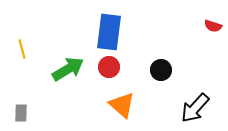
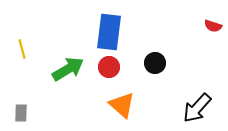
black circle: moved 6 px left, 7 px up
black arrow: moved 2 px right
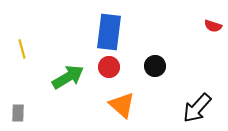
black circle: moved 3 px down
green arrow: moved 8 px down
gray rectangle: moved 3 px left
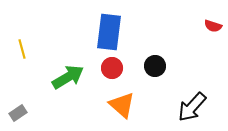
red circle: moved 3 px right, 1 px down
black arrow: moved 5 px left, 1 px up
gray rectangle: rotated 54 degrees clockwise
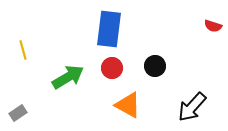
blue rectangle: moved 3 px up
yellow line: moved 1 px right, 1 px down
orange triangle: moved 6 px right; rotated 12 degrees counterclockwise
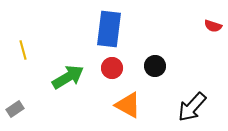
gray rectangle: moved 3 px left, 4 px up
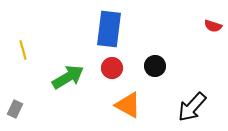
gray rectangle: rotated 30 degrees counterclockwise
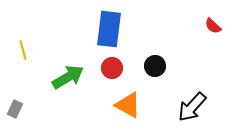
red semicircle: rotated 24 degrees clockwise
